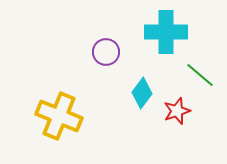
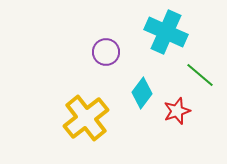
cyan cross: rotated 24 degrees clockwise
yellow cross: moved 27 px right, 2 px down; rotated 30 degrees clockwise
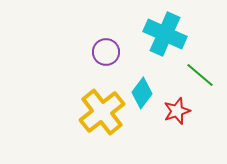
cyan cross: moved 1 px left, 2 px down
yellow cross: moved 16 px right, 6 px up
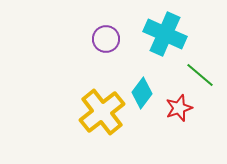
purple circle: moved 13 px up
red star: moved 2 px right, 3 px up
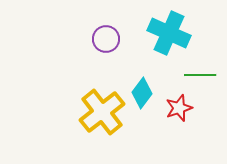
cyan cross: moved 4 px right, 1 px up
green line: rotated 40 degrees counterclockwise
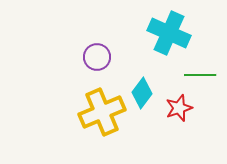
purple circle: moved 9 px left, 18 px down
yellow cross: rotated 15 degrees clockwise
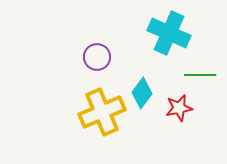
red star: rotated 8 degrees clockwise
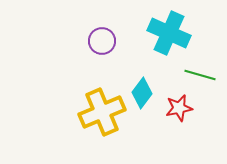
purple circle: moved 5 px right, 16 px up
green line: rotated 16 degrees clockwise
